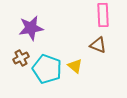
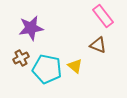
pink rectangle: moved 1 px down; rotated 35 degrees counterclockwise
cyan pentagon: rotated 8 degrees counterclockwise
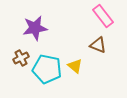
purple star: moved 4 px right
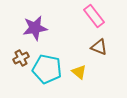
pink rectangle: moved 9 px left
brown triangle: moved 1 px right, 2 px down
yellow triangle: moved 4 px right, 6 px down
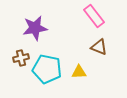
brown cross: rotated 14 degrees clockwise
yellow triangle: rotated 42 degrees counterclockwise
